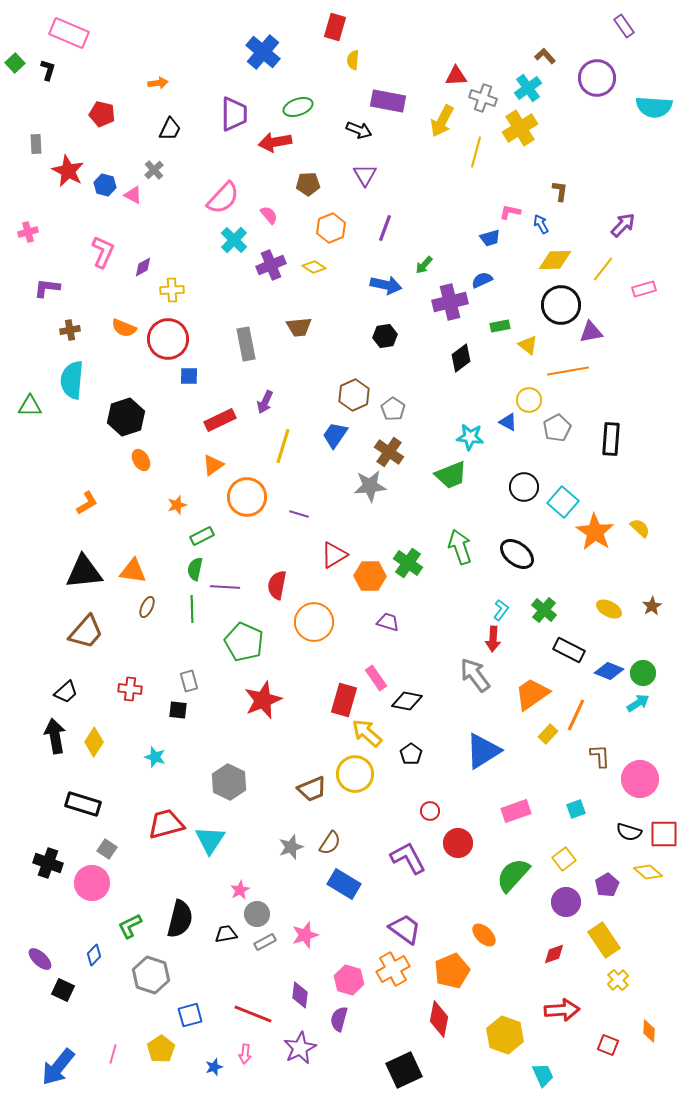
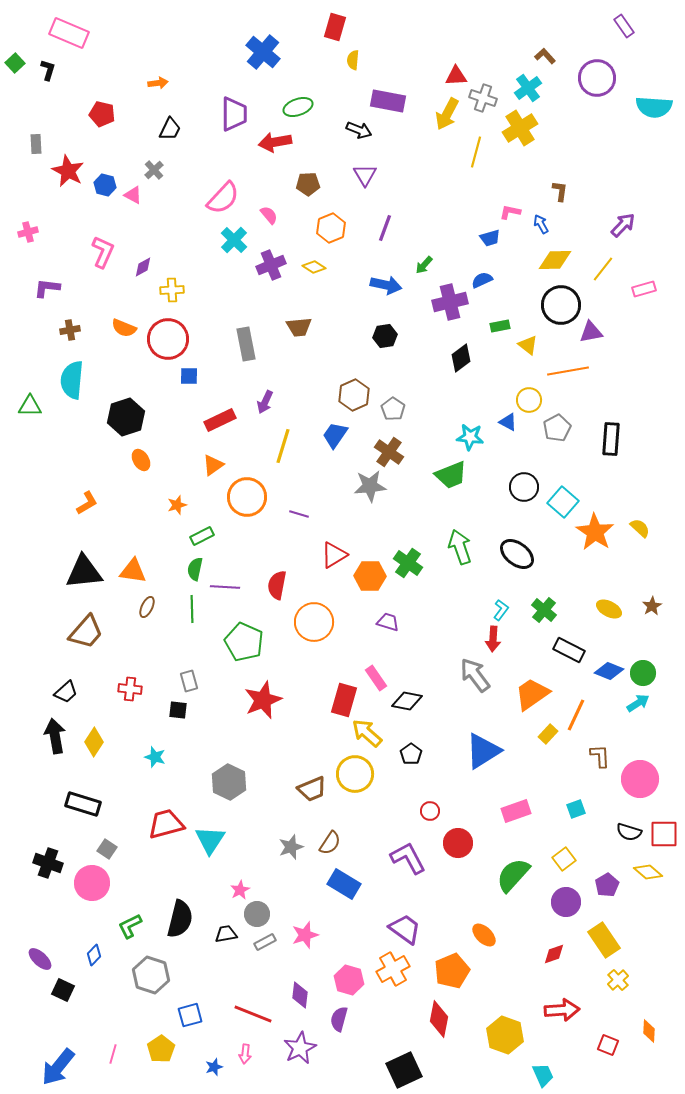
yellow arrow at (442, 121): moved 5 px right, 7 px up
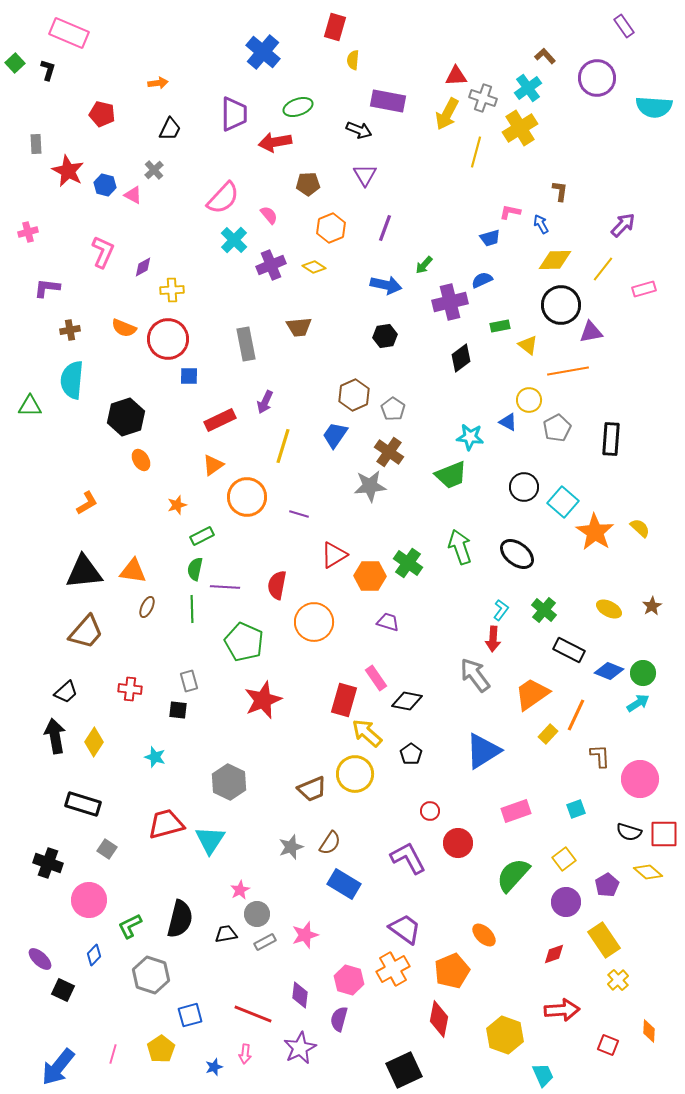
pink circle at (92, 883): moved 3 px left, 17 px down
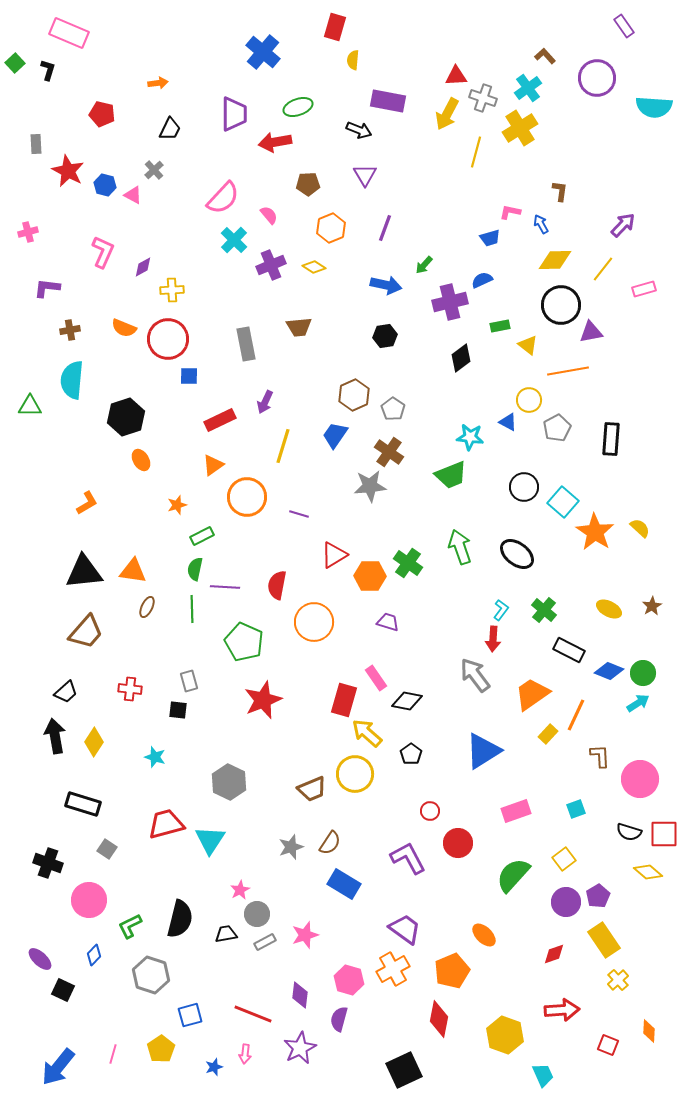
purple pentagon at (607, 885): moved 9 px left, 11 px down
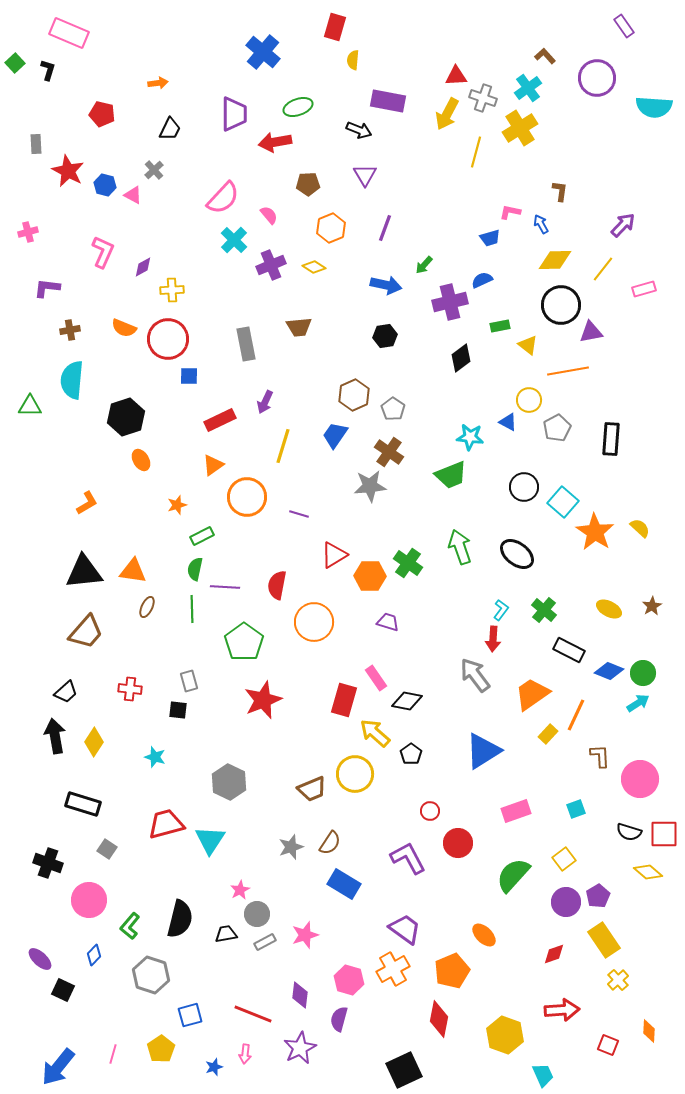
green pentagon at (244, 642): rotated 12 degrees clockwise
yellow arrow at (367, 733): moved 8 px right
green L-shape at (130, 926): rotated 24 degrees counterclockwise
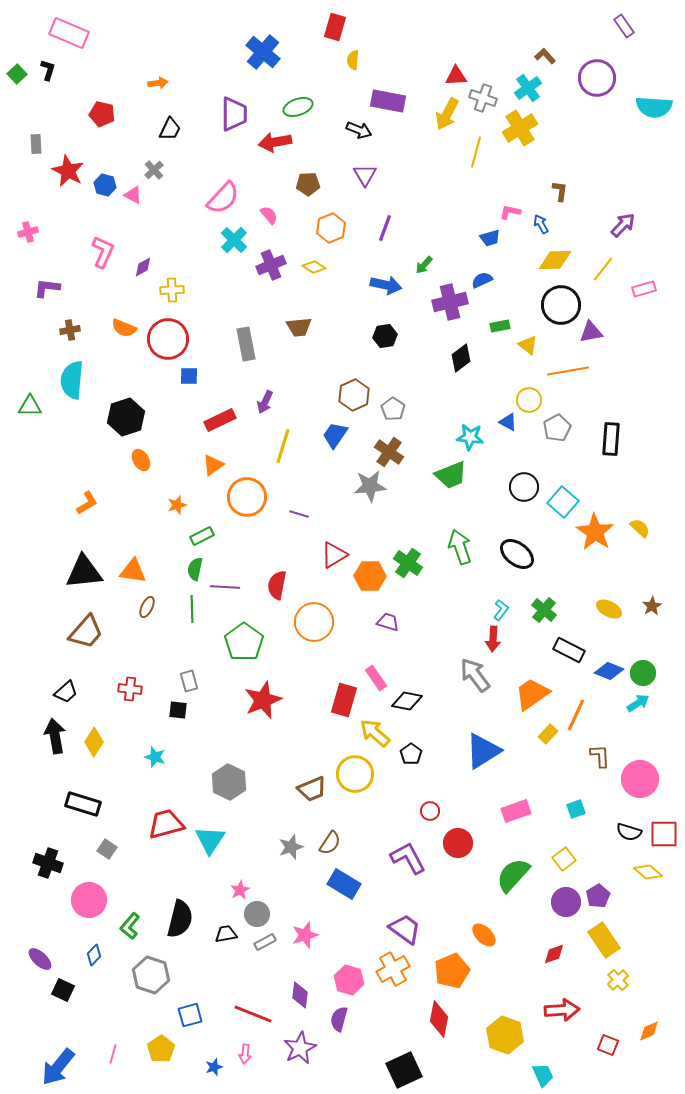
green square at (15, 63): moved 2 px right, 11 px down
orange diamond at (649, 1031): rotated 65 degrees clockwise
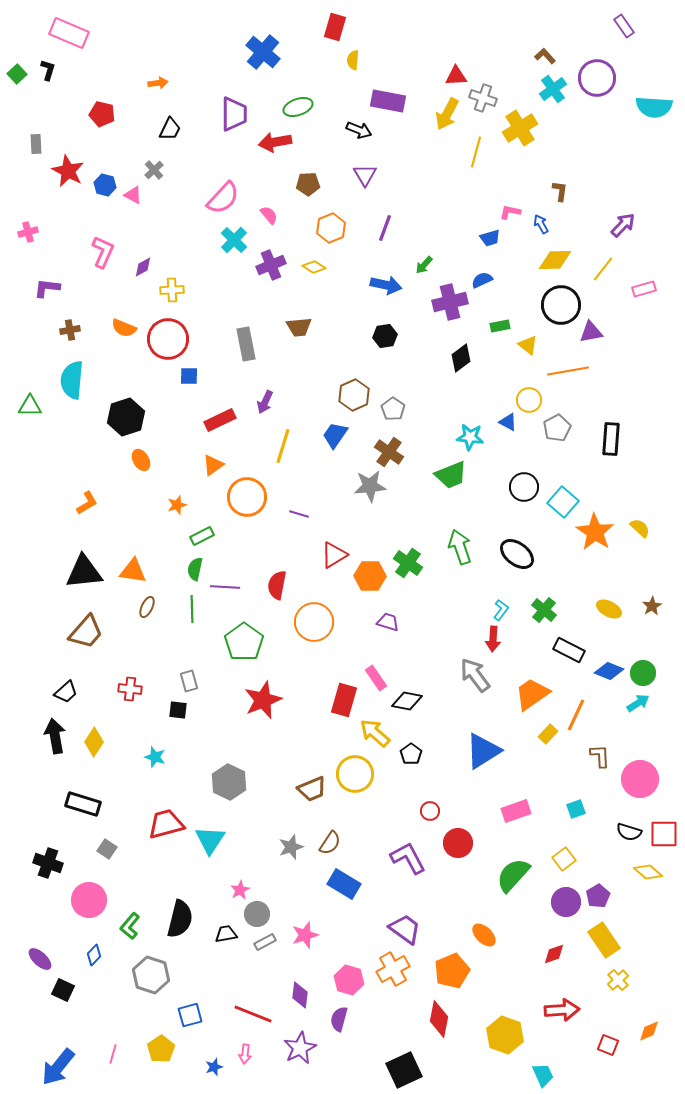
cyan cross at (528, 88): moved 25 px right, 1 px down
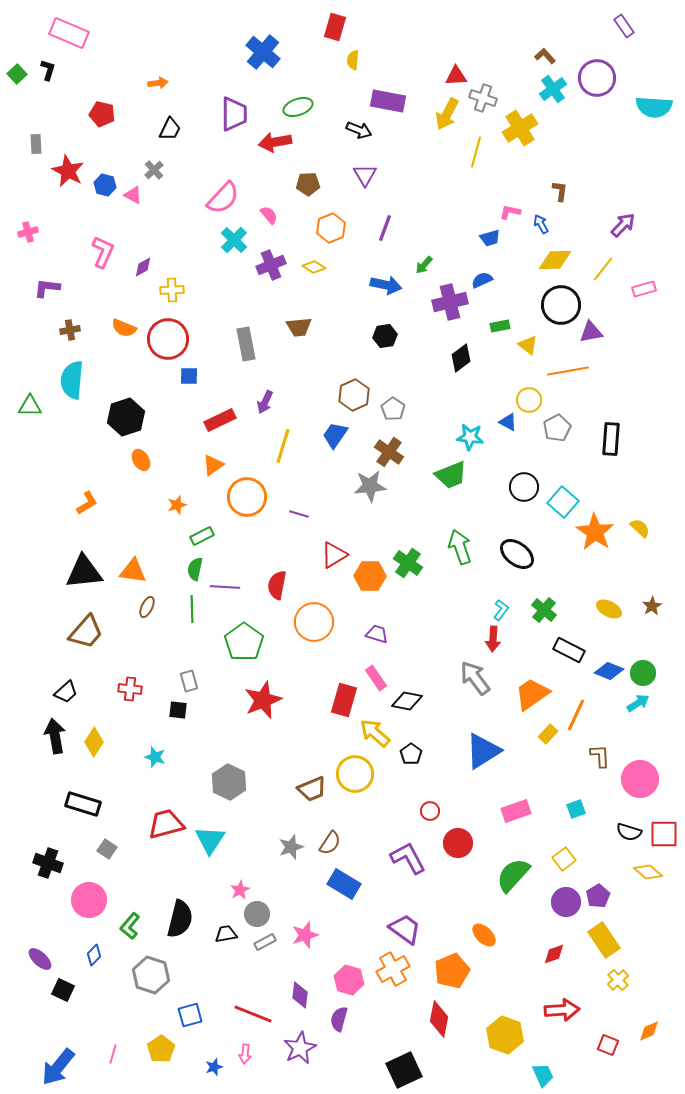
purple trapezoid at (388, 622): moved 11 px left, 12 px down
gray arrow at (475, 675): moved 3 px down
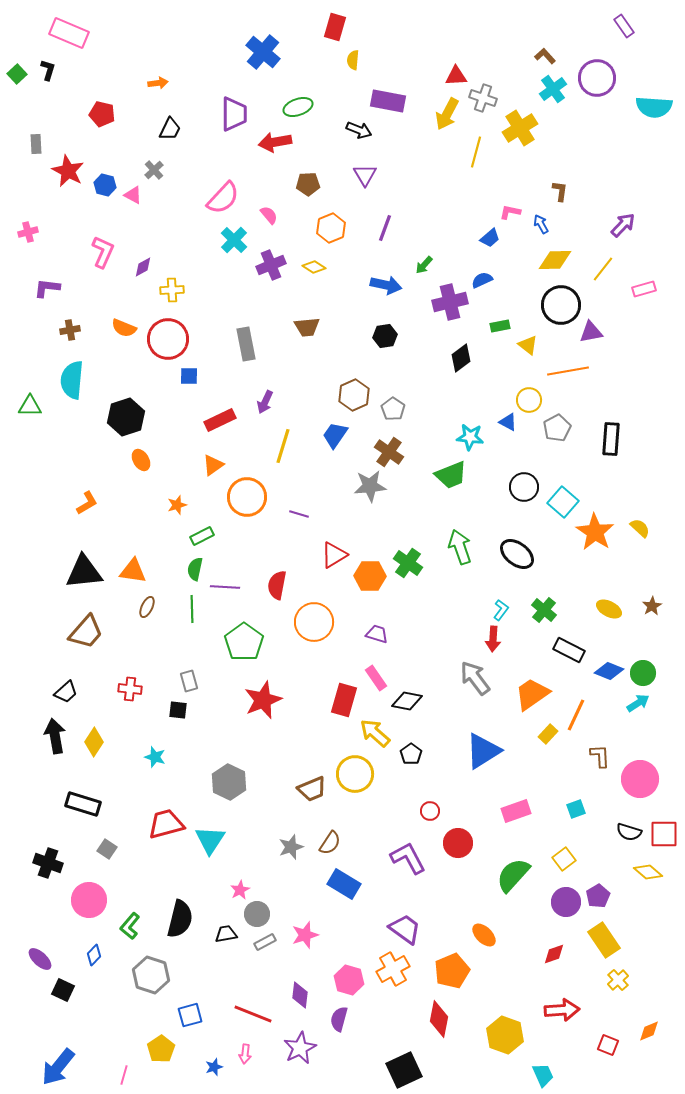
blue trapezoid at (490, 238): rotated 25 degrees counterclockwise
brown trapezoid at (299, 327): moved 8 px right
pink line at (113, 1054): moved 11 px right, 21 px down
